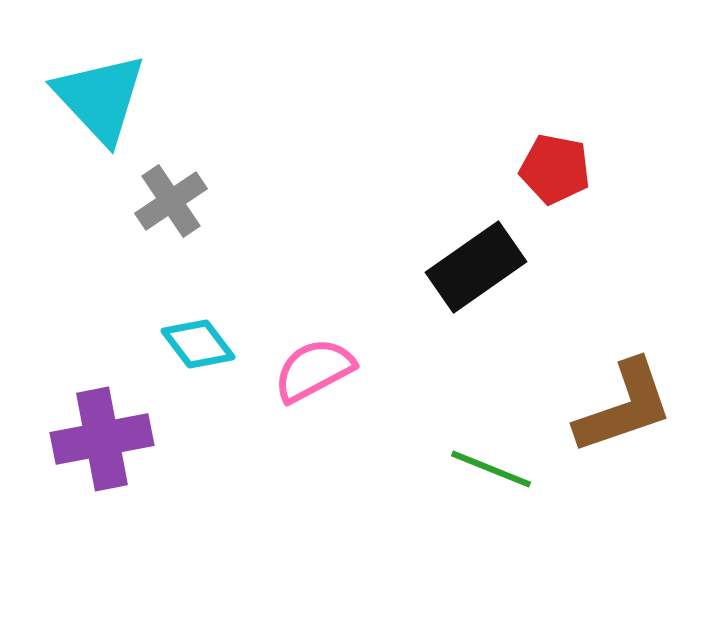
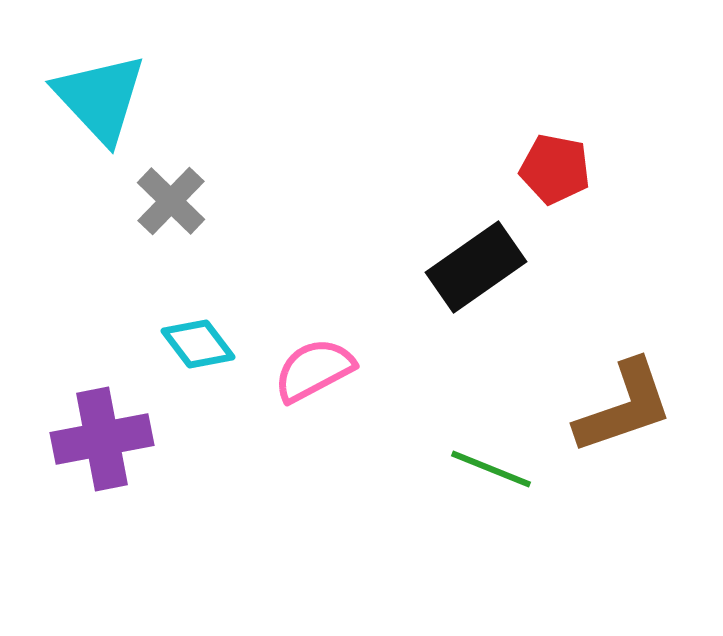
gray cross: rotated 12 degrees counterclockwise
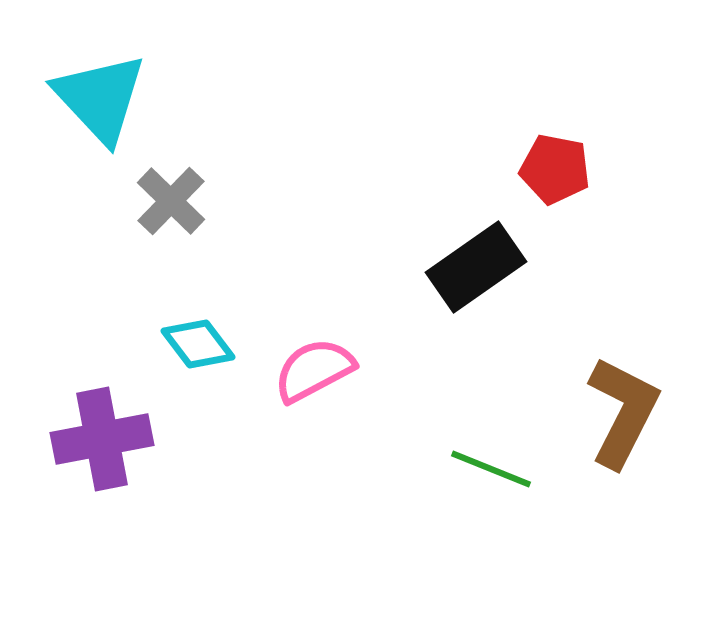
brown L-shape: moved 1 px left, 5 px down; rotated 44 degrees counterclockwise
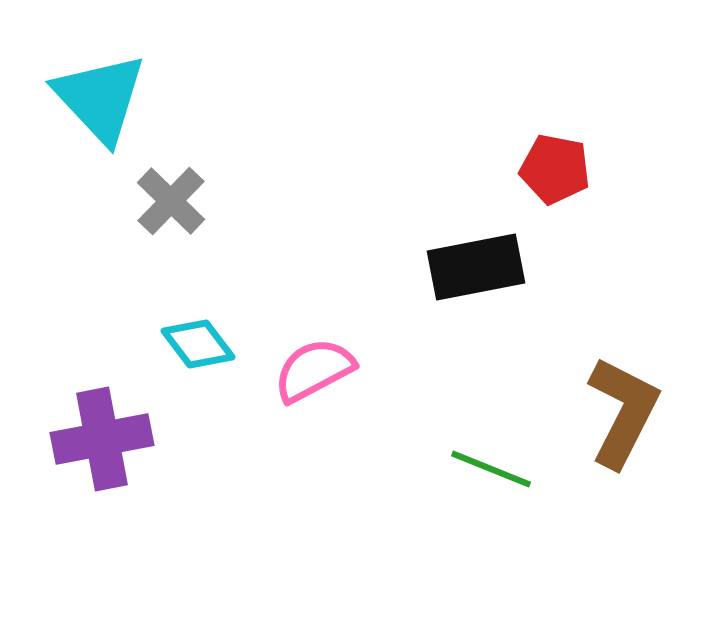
black rectangle: rotated 24 degrees clockwise
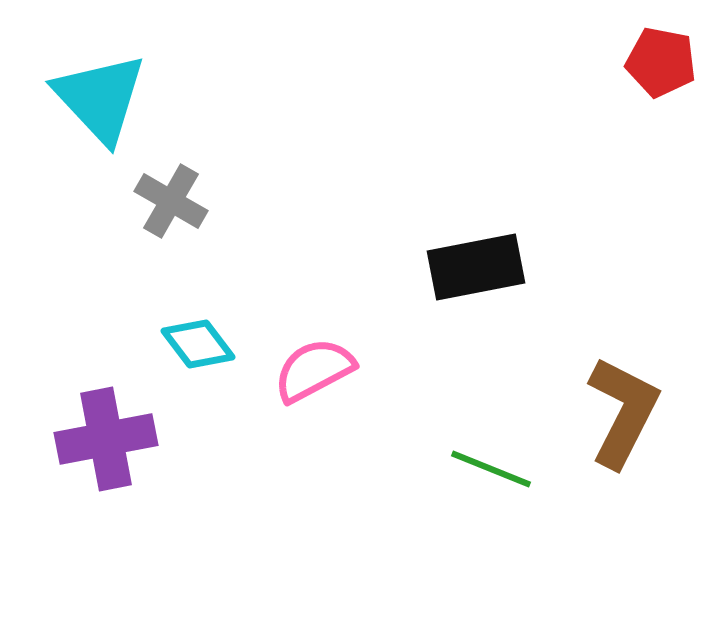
red pentagon: moved 106 px right, 107 px up
gray cross: rotated 14 degrees counterclockwise
purple cross: moved 4 px right
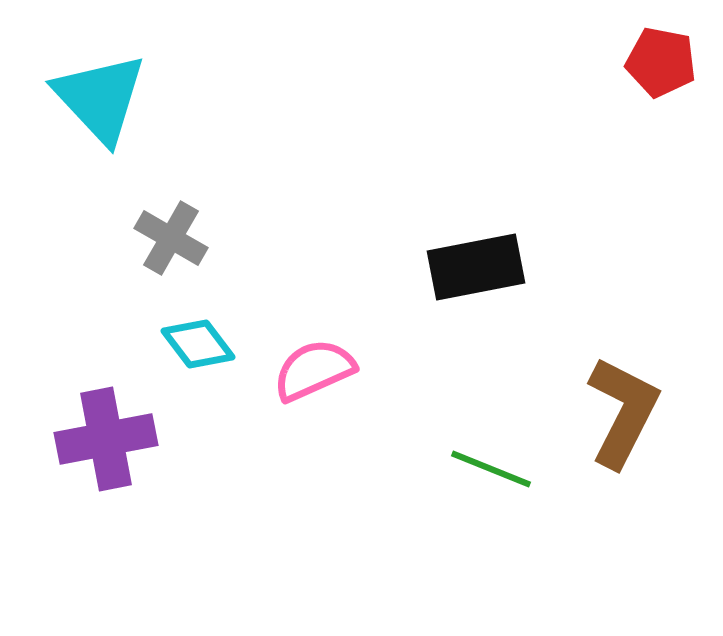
gray cross: moved 37 px down
pink semicircle: rotated 4 degrees clockwise
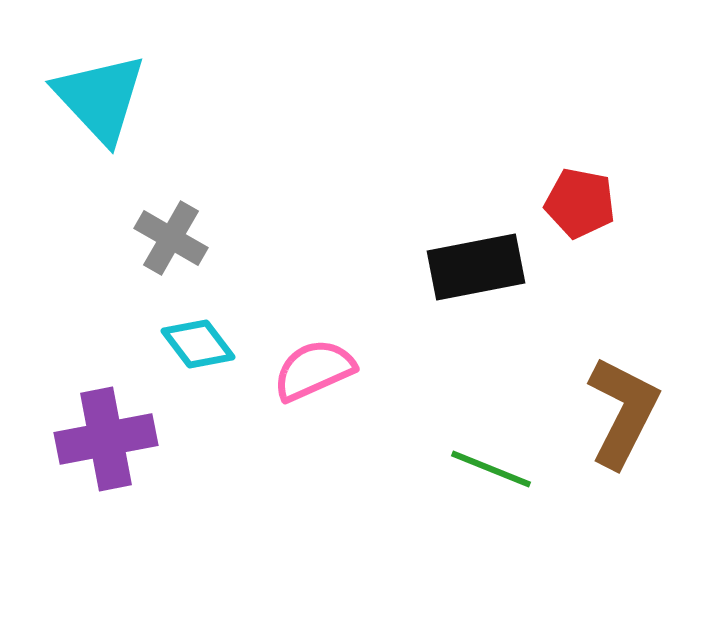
red pentagon: moved 81 px left, 141 px down
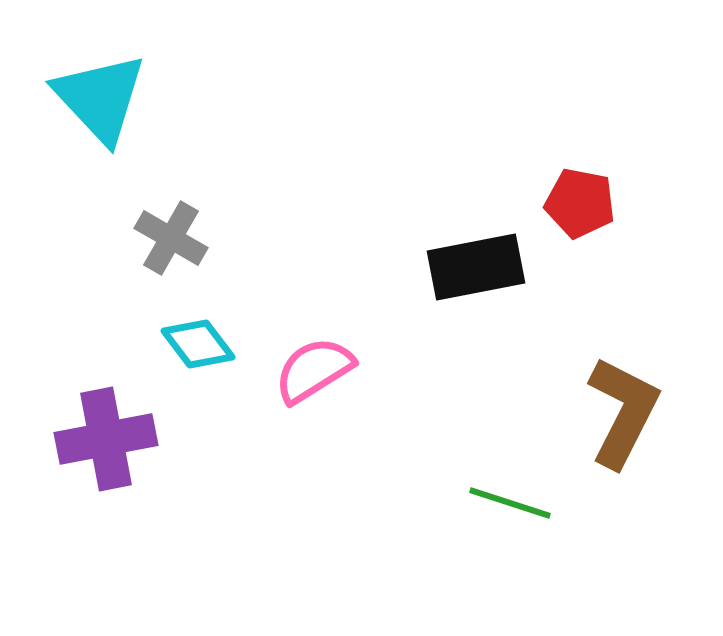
pink semicircle: rotated 8 degrees counterclockwise
green line: moved 19 px right, 34 px down; rotated 4 degrees counterclockwise
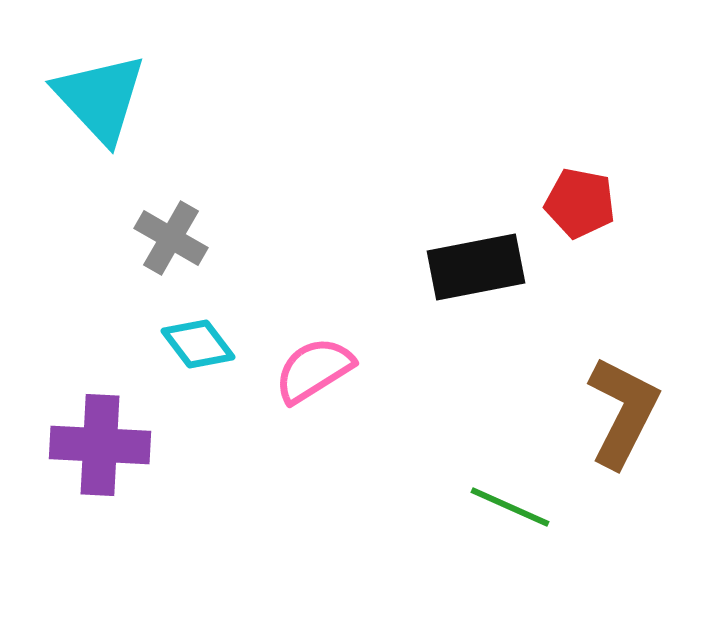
purple cross: moved 6 px left, 6 px down; rotated 14 degrees clockwise
green line: moved 4 px down; rotated 6 degrees clockwise
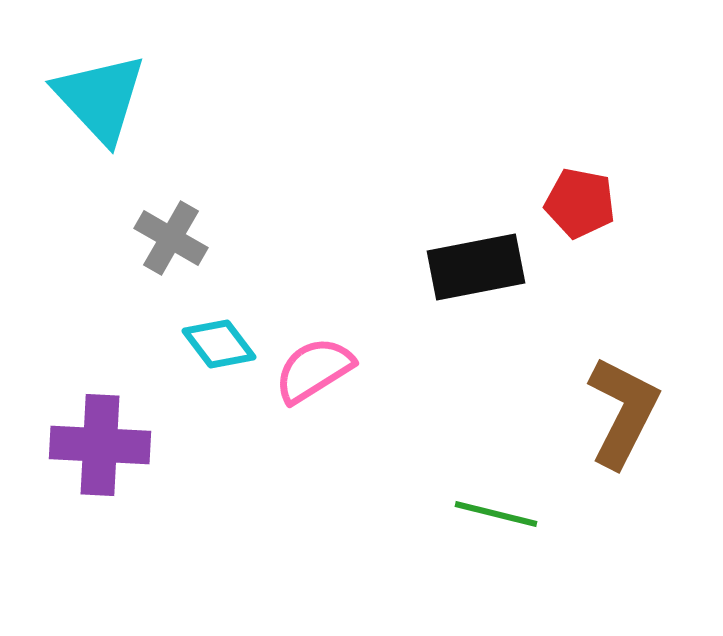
cyan diamond: moved 21 px right
green line: moved 14 px left, 7 px down; rotated 10 degrees counterclockwise
